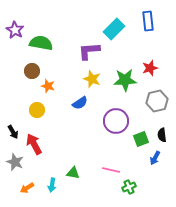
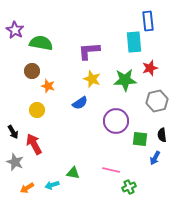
cyan rectangle: moved 20 px right, 13 px down; rotated 50 degrees counterclockwise
green square: moved 1 px left; rotated 28 degrees clockwise
cyan arrow: rotated 64 degrees clockwise
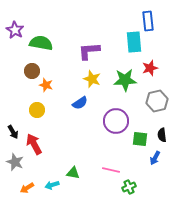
orange star: moved 2 px left, 1 px up
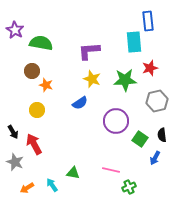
green square: rotated 28 degrees clockwise
cyan arrow: rotated 72 degrees clockwise
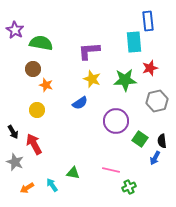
brown circle: moved 1 px right, 2 px up
black semicircle: moved 6 px down
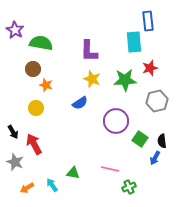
purple L-shape: rotated 85 degrees counterclockwise
yellow circle: moved 1 px left, 2 px up
pink line: moved 1 px left, 1 px up
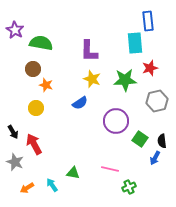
cyan rectangle: moved 1 px right, 1 px down
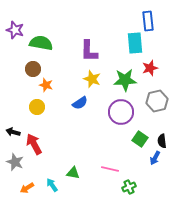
purple star: rotated 12 degrees counterclockwise
yellow circle: moved 1 px right, 1 px up
purple circle: moved 5 px right, 9 px up
black arrow: rotated 136 degrees clockwise
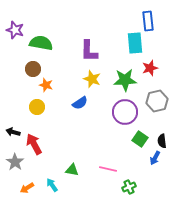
purple circle: moved 4 px right
gray star: rotated 12 degrees clockwise
pink line: moved 2 px left
green triangle: moved 1 px left, 3 px up
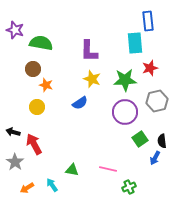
green square: rotated 21 degrees clockwise
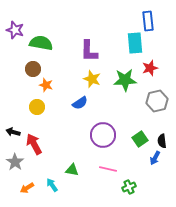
purple circle: moved 22 px left, 23 px down
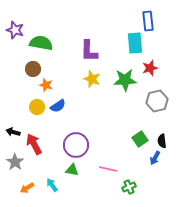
blue semicircle: moved 22 px left, 3 px down
purple circle: moved 27 px left, 10 px down
